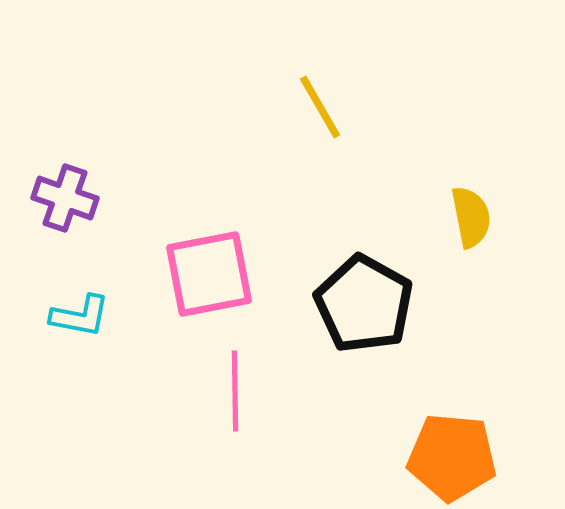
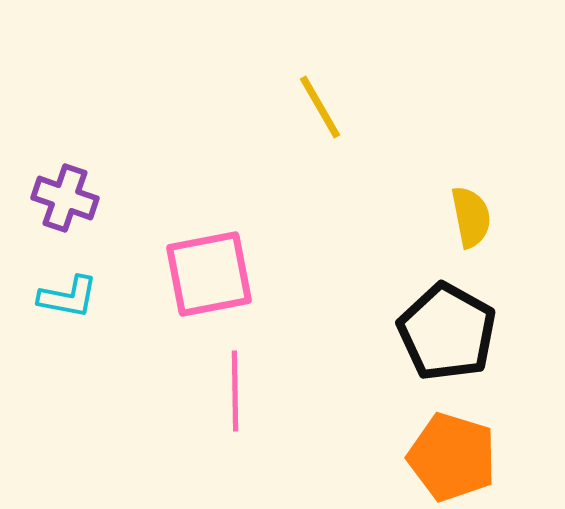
black pentagon: moved 83 px right, 28 px down
cyan L-shape: moved 12 px left, 19 px up
orange pentagon: rotated 12 degrees clockwise
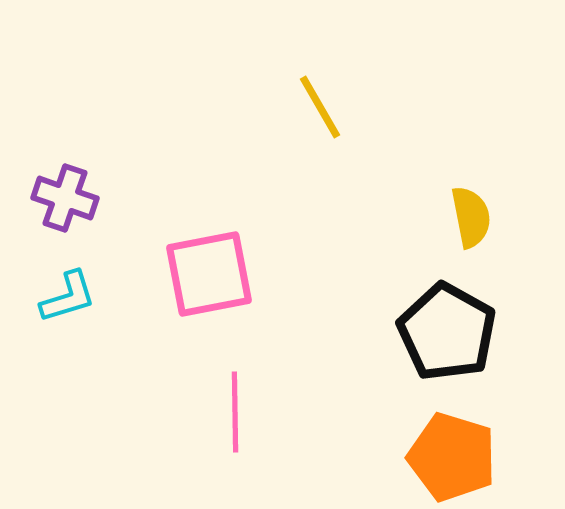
cyan L-shape: rotated 28 degrees counterclockwise
pink line: moved 21 px down
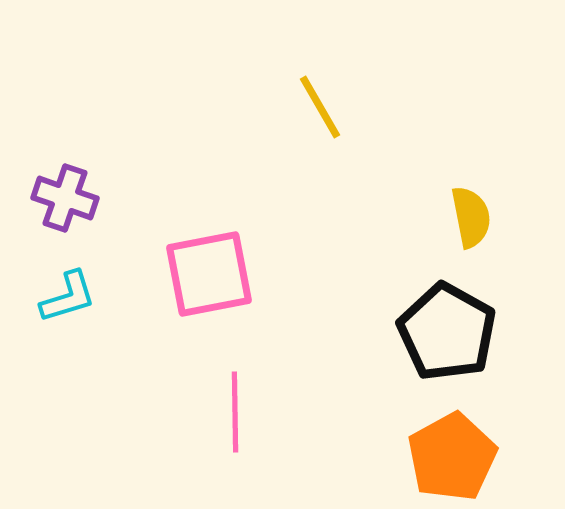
orange pentagon: rotated 26 degrees clockwise
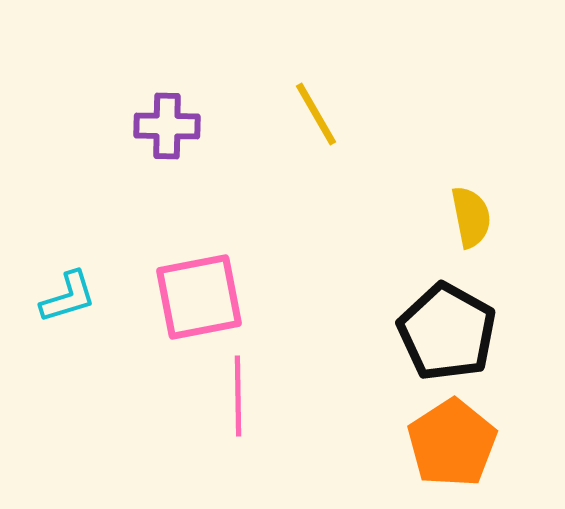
yellow line: moved 4 px left, 7 px down
purple cross: moved 102 px right, 72 px up; rotated 18 degrees counterclockwise
pink square: moved 10 px left, 23 px down
pink line: moved 3 px right, 16 px up
orange pentagon: moved 14 px up; rotated 4 degrees counterclockwise
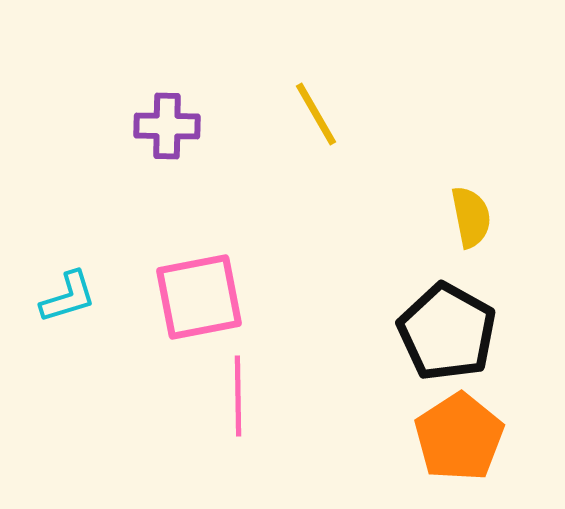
orange pentagon: moved 7 px right, 6 px up
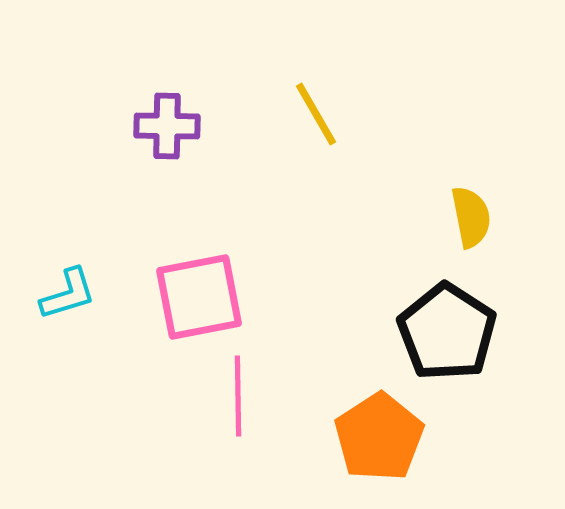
cyan L-shape: moved 3 px up
black pentagon: rotated 4 degrees clockwise
orange pentagon: moved 80 px left
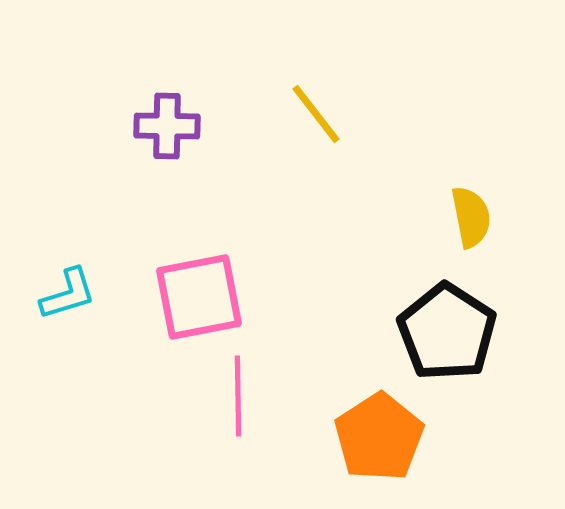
yellow line: rotated 8 degrees counterclockwise
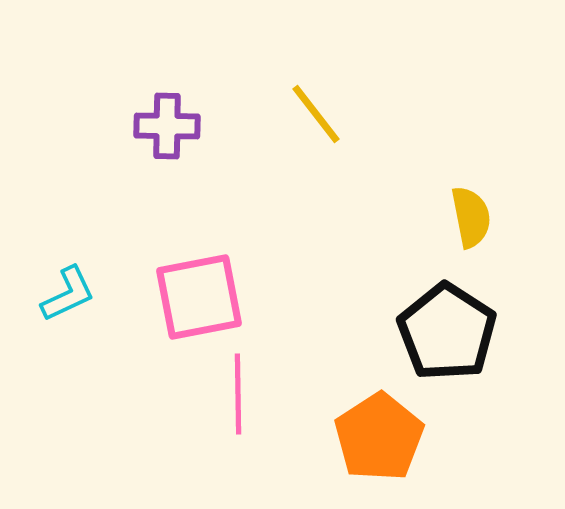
cyan L-shape: rotated 8 degrees counterclockwise
pink line: moved 2 px up
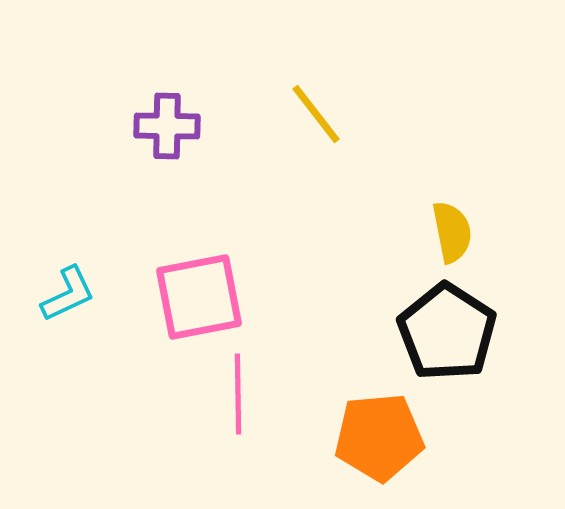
yellow semicircle: moved 19 px left, 15 px down
orange pentagon: rotated 28 degrees clockwise
